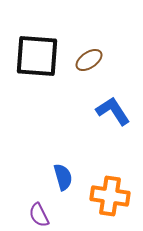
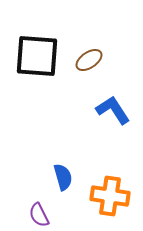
blue L-shape: moved 1 px up
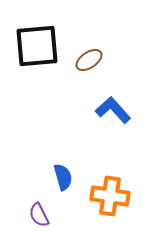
black square: moved 10 px up; rotated 9 degrees counterclockwise
blue L-shape: rotated 9 degrees counterclockwise
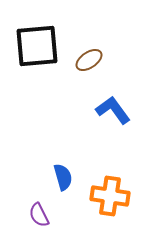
blue L-shape: rotated 6 degrees clockwise
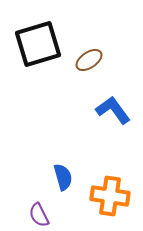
black square: moved 1 px right, 2 px up; rotated 12 degrees counterclockwise
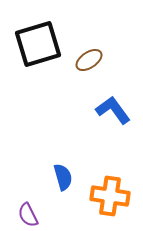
purple semicircle: moved 11 px left
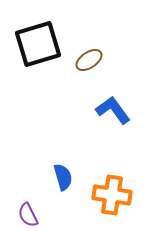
orange cross: moved 2 px right, 1 px up
